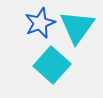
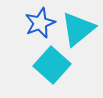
cyan triangle: moved 1 px right, 2 px down; rotated 15 degrees clockwise
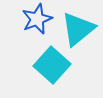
blue star: moved 3 px left, 4 px up
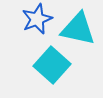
cyan triangle: rotated 51 degrees clockwise
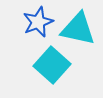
blue star: moved 1 px right, 3 px down
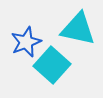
blue star: moved 12 px left, 20 px down
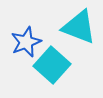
cyan triangle: moved 1 px right, 2 px up; rotated 9 degrees clockwise
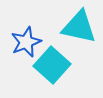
cyan triangle: rotated 9 degrees counterclockwise
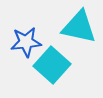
blue star: rotated 16 degrees clockwise
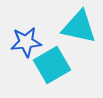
cyan square: rotated 18 degrees clockwise
